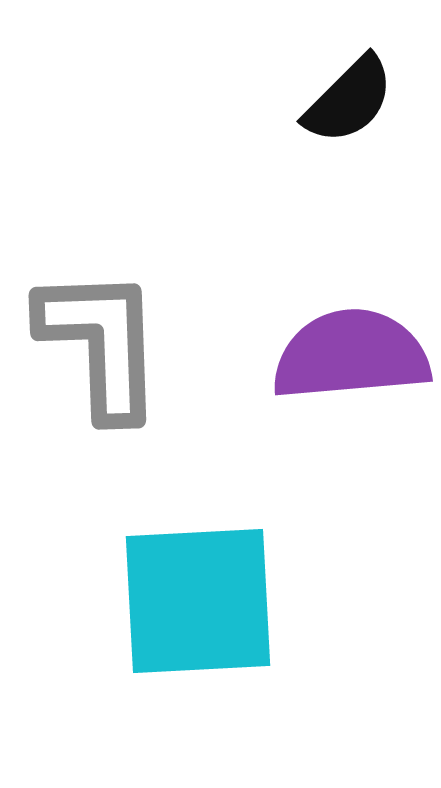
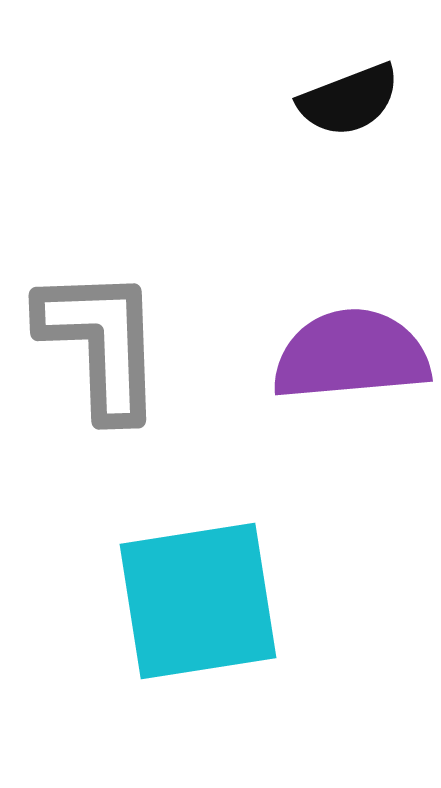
black semicircle: rotated 24 degrees clockwise
cyan square: rotated 6 degrees counterclockwise
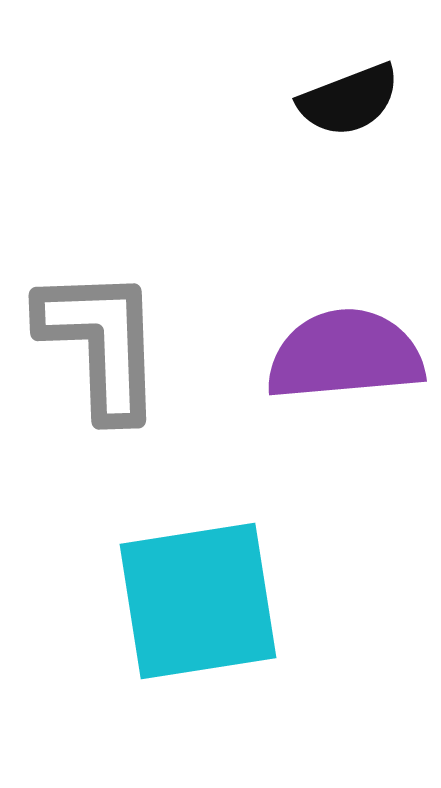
purple semicircle: moved 6 px left
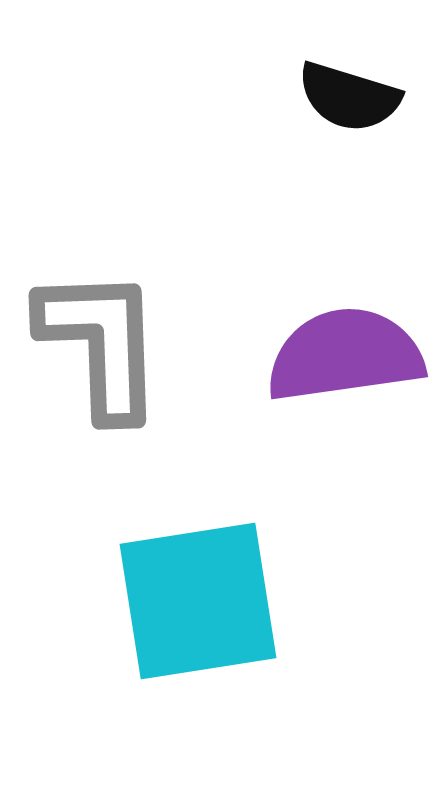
black semicircle: moved 3 px up; rotated 38 degrees clockwise
purple semicircle: rotated 3 degrees counterclockwise
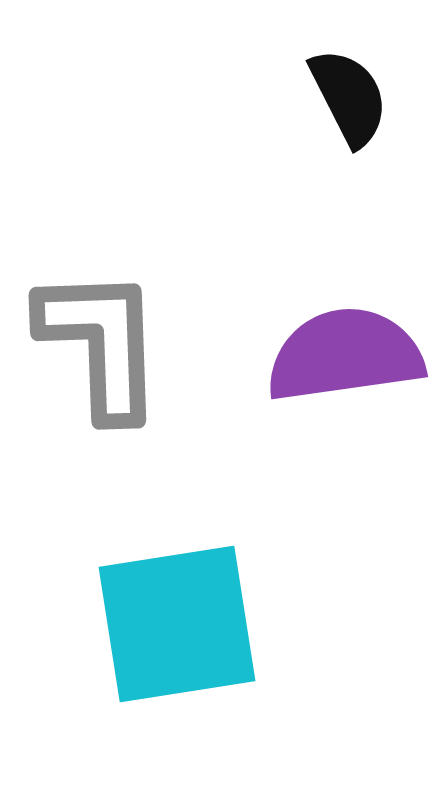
black semicircle: rotated 134 degrees counterclockwise
cyan square: moved 21 px left, 23 px down
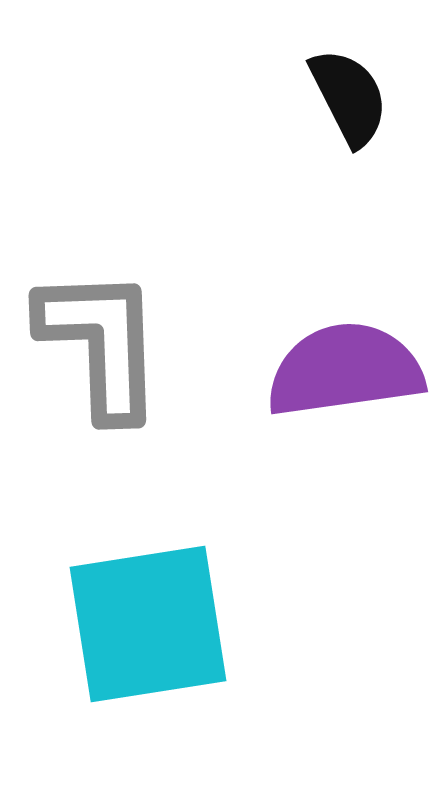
purple semicircle: moved 15 px down
cyan square: moved 29 px left
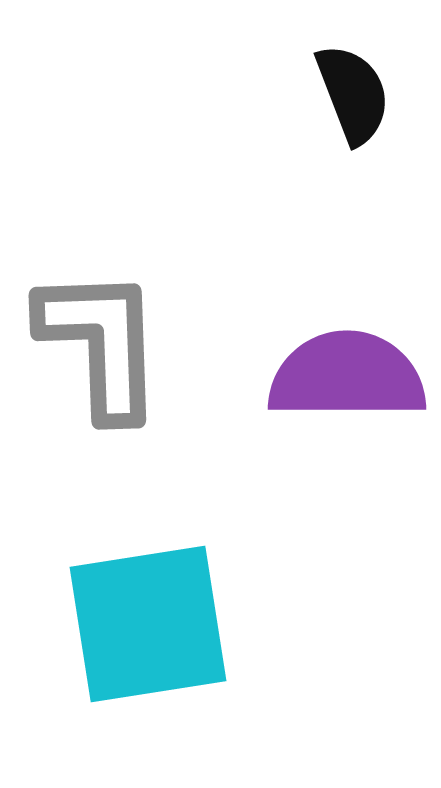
black semicircle: moved 4 px right, 3 px up; rotated 6 degrees clockwise
purple semicircle: moved 2 px right, 6 px down; rotated 8 degrees clockwise
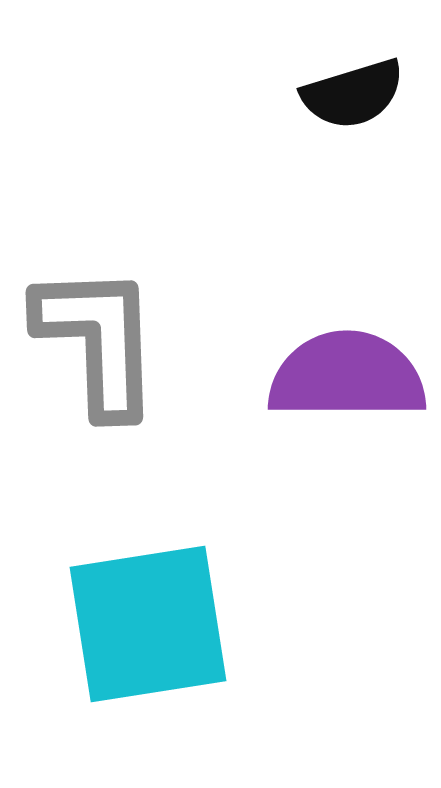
black semicircle: rotated 94 degrees clockwise
gray L-shape: moved 3 px left, 3 px up
